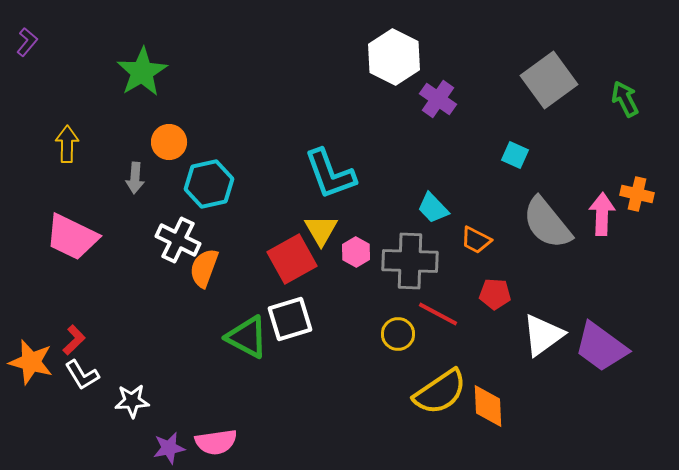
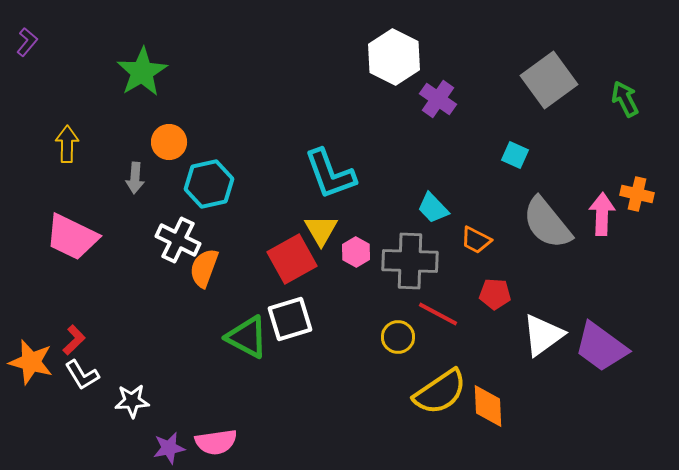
yellow circle: moved 3 px down
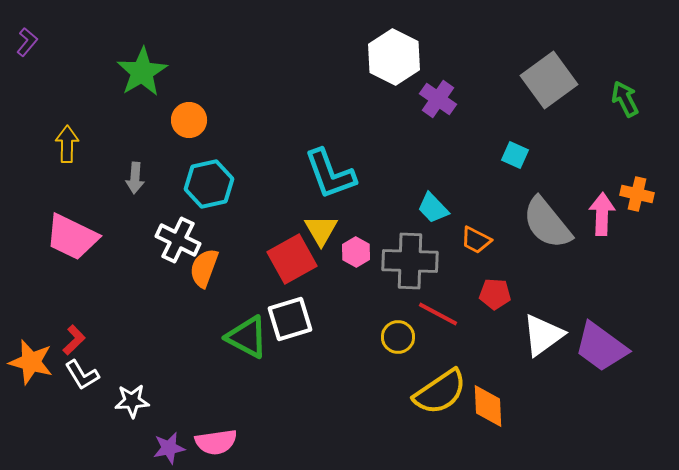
orange circle: moved 20 px right, 22 px up
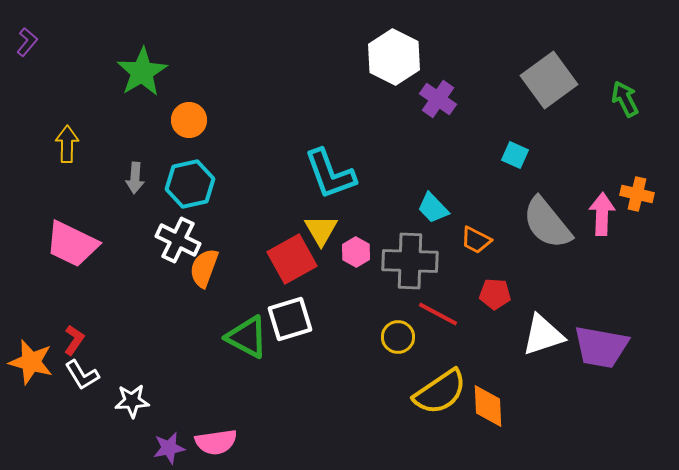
cyan hexagon: moved 19 px left
pink trapezoid: moved 7 px down
white triangle: rotated 18 degrees clockwise
red L-shape: rotated 12 degrees counterclockwise
purple trapezoid: rotated 26 degrees counterclockwise
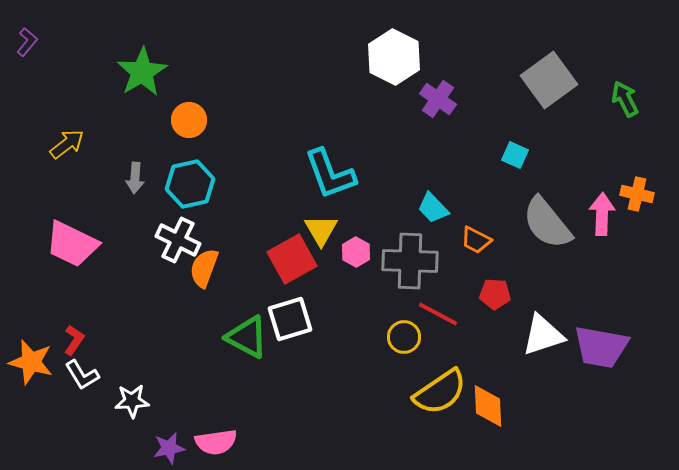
yellow arrow: rotated 51 degrees clockwise
yellow circle: moved 6 px right
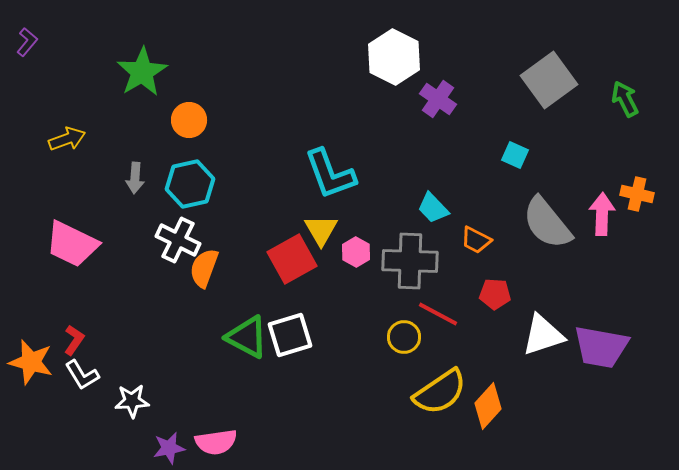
yellow arrow: moved 5 px up; rotated 18 degrees clockwise
white square: moved 16 px down
orange diamond: rotated 45 degrees clockwise
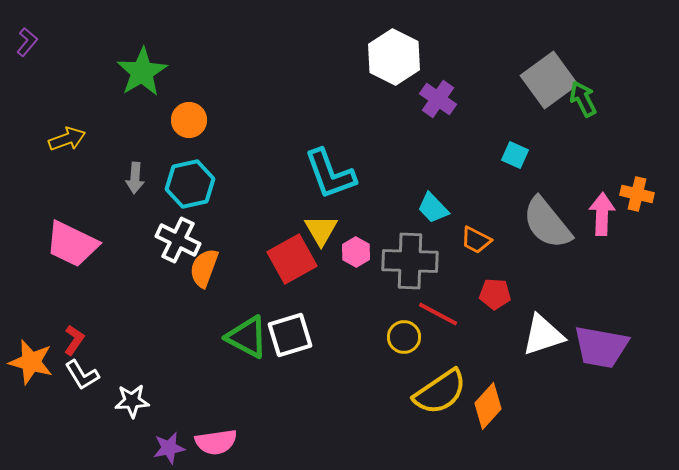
green arrow: moved 42 px left
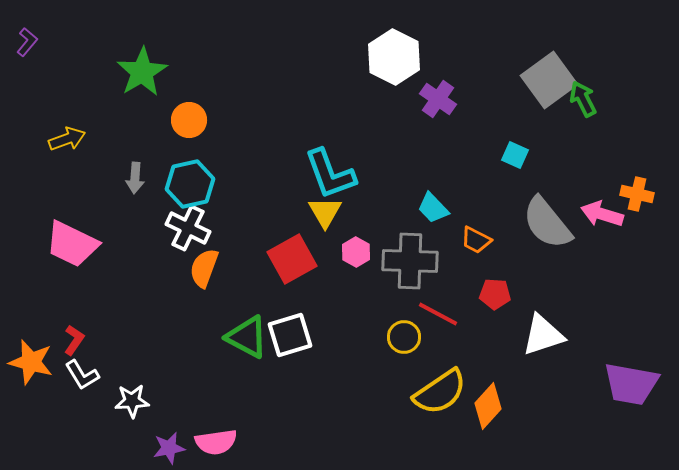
pink arrow: rotated 75 degrees counterclockwise
yellow triangle: moved 4 px right, 18 px up
white cross: moved 10 px right, 12 px up
purple trapezoid: moved 30 px right, 37 px down
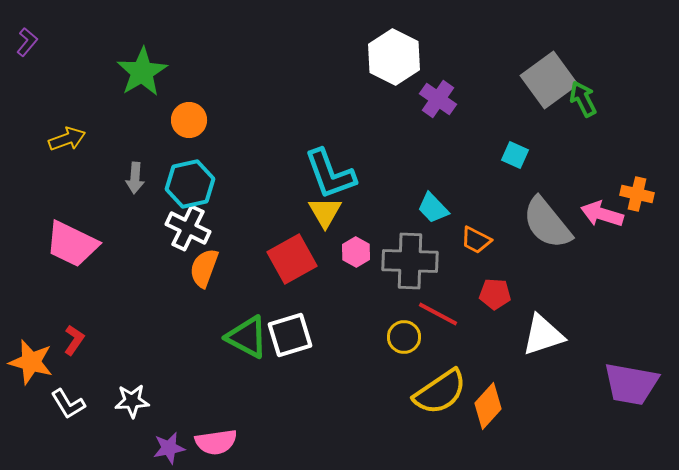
white L-shape: moved 14 px left, 29 px down
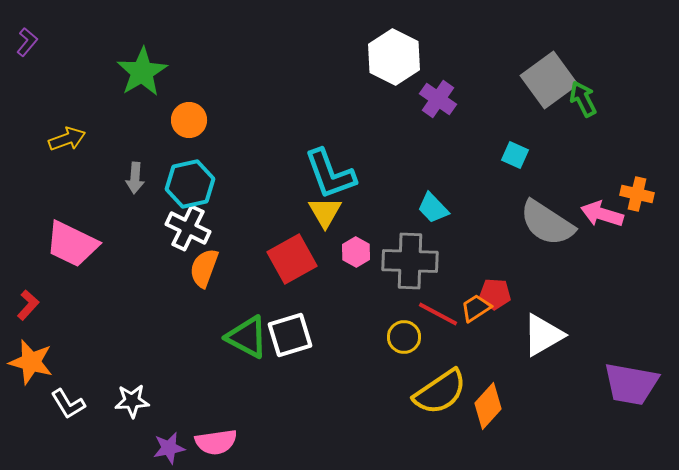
gray semicircle: rotated 18 degrees counterclockwise
orange trapezoid: moved 68 px down; rotated 120 degrees clockwise
white triangle: rotated 12 degrees counterclockwise
red L-shape: moved 46 px left, 35 px up; rotated 8 degrees clockwise
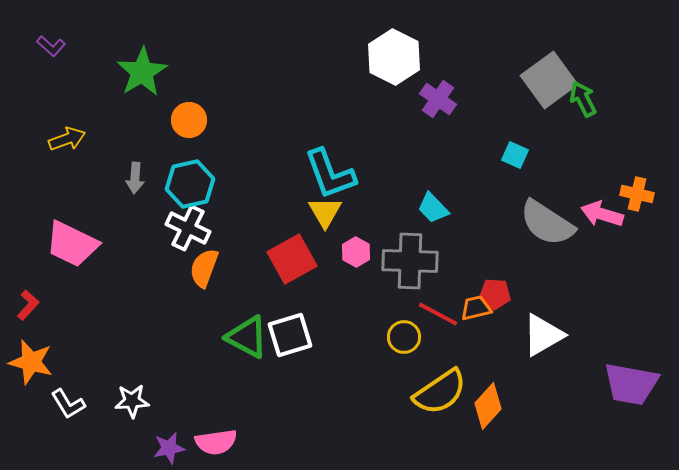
purple L-shape: moved 24 px right, 4 px down; rotated 92 degrees clockwise
orange trapezoid: rotated 20 degrees clockwise
